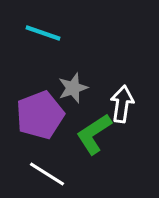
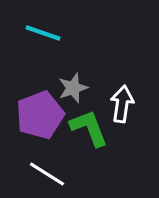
green L-shape: moved 5 px left, 6 px up; rotated 102 degrees clockwise
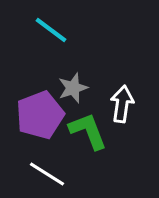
cyan line: moved 8 px right, 3 px up; rotated 18 degrees clockwise
green L-shape: moved 1 px left, 3 px down
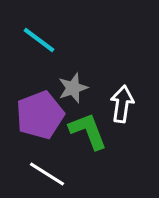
cyan line: moved 12 px left, 10 px down
